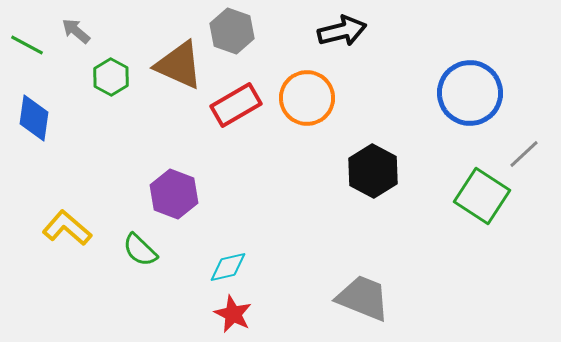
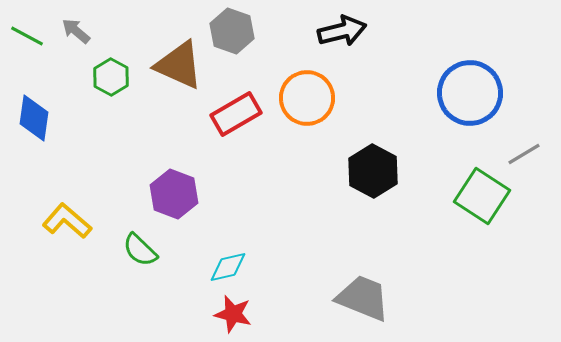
green line: moved 9 px up
red rectangle: moved 9 px down
gray line: rotated 12 degrees clockwise
yellow L-shape: moved 7 px up
red star: rotated 12 degrees counterclockwise
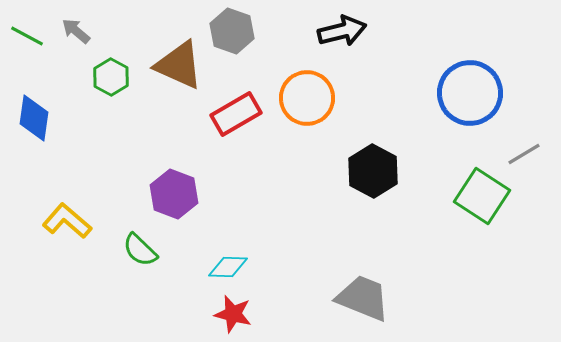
cyan diamond: rotated 15 degrees clockwise
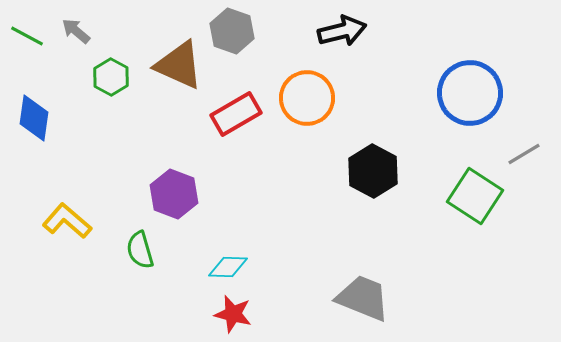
green square: moved 7 px left
green semicircle: rotated 30 degrees clockwise
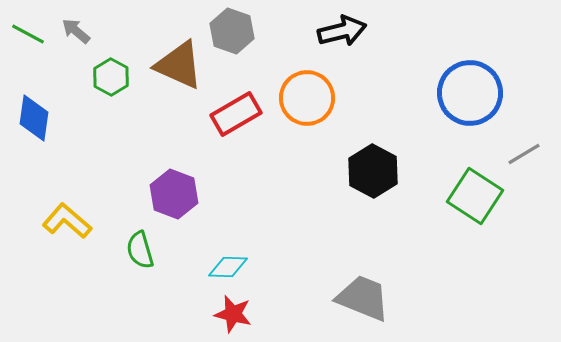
green line: moved 1 px right, 2 px up
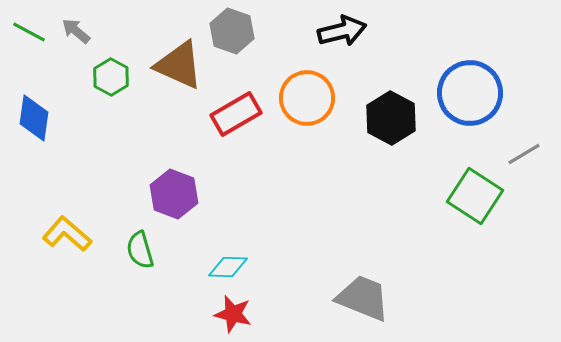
green line: moved 1 px right, 2 px up
black hexagon: moved 18 px right, 53 px up
yellow L-shape: moved 13 px down
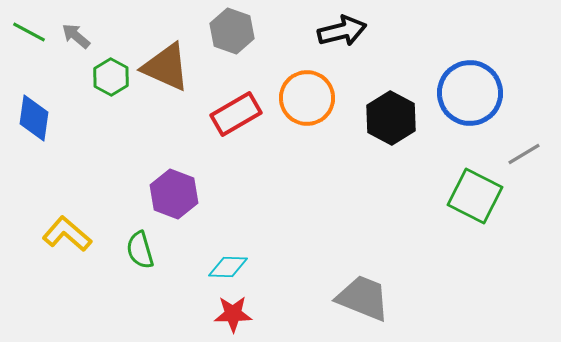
gray arrow: moved 5 px down
brown triangle: moved 13 px left, 2 px down
green square: rotated 6 degrees counterclockwise
red star: rotated 15 degrees counterclockwise
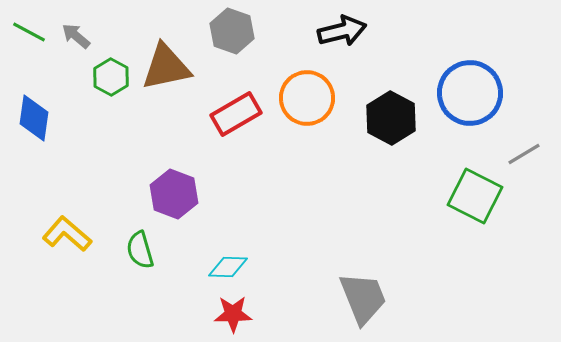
brown triangle: rotated 36 degrees counterclockwise
gray trapezoid: rotated 46 degrees clockwise
